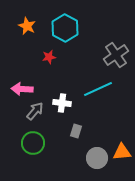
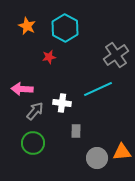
gray rectangle: rotated 16 degrees counterclockwise
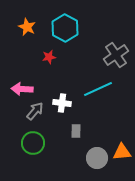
orange star: moved 1 px down
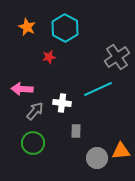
gray cross: moved 1 px right, 2 px down
orange triangle: moved 1 px left, 1 px up
